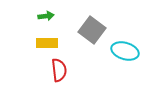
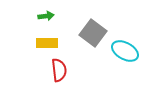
gray square: moved 1 px right, 3 px down
cyan ellipse: rotated 12 degrees clockwise
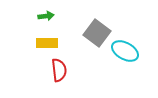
gray square: moved 4 px right
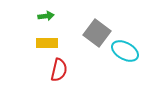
red semicircle: rotated 20 degrees clockwise
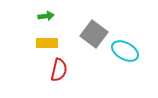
gray square: moved 3 px left, 1 px down
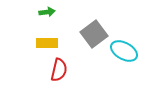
green arrow: moved 1 px right, 4 px up
gray square: rotated 16 degrees clockwise
cyan ellipse: moved 1 px left
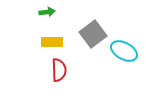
gray square: moved 1 px left
yellow rectangle: moved 5 px right, 1 px up
red semicircle: rotated 15 degrees counterclockwise
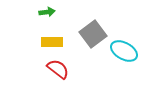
red semicircle: moved 1 px left, 1 px up; rotated 50 degrees counterclockwise
